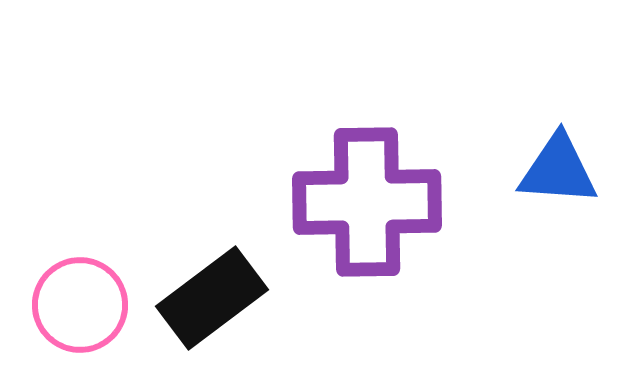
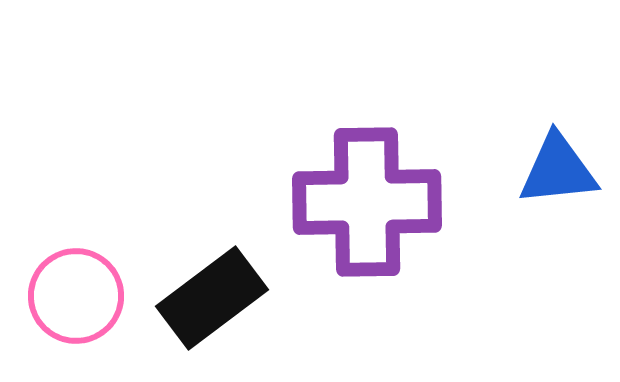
blue triangle: rotated 10 degrees counterclockwise
pink circle: moved 4 px left, 9 px up
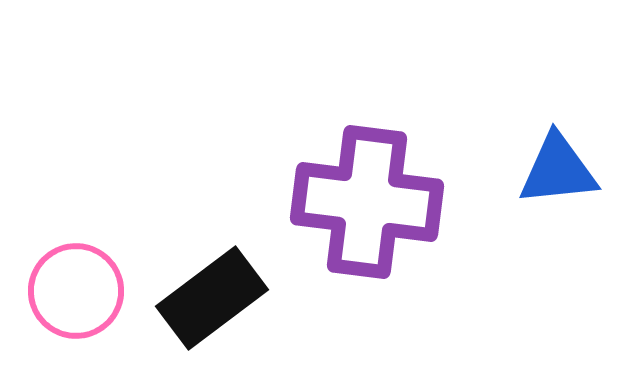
purple cross: rotated 8 degrees clockwise
pink circle: moved 5 px up
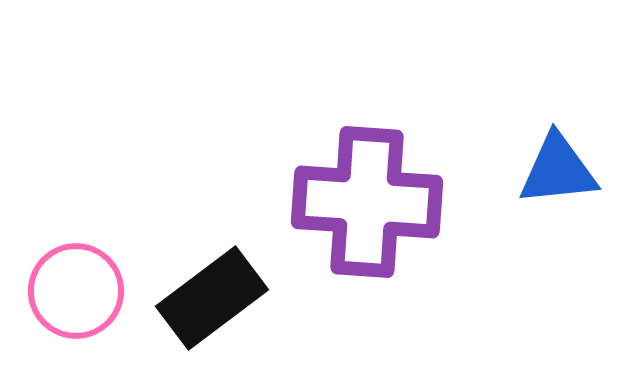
purple cross: rotated 3 degrees counterclockwise
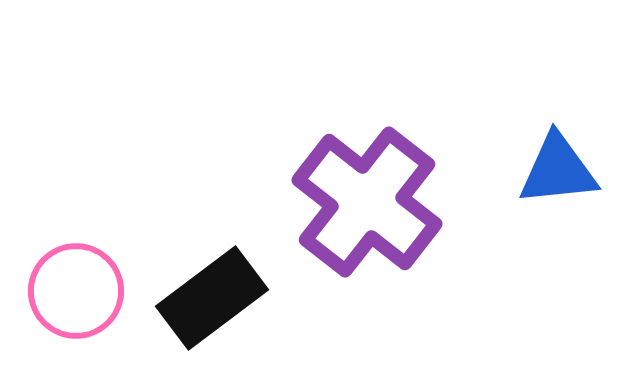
purple cross: rotated 34 degrees clockwise
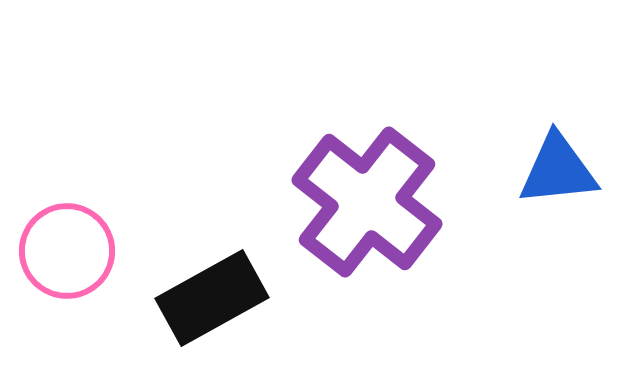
pink circle: moved 9 px left, 40 px up
black rectangle: rotated 8 degrees clockwise
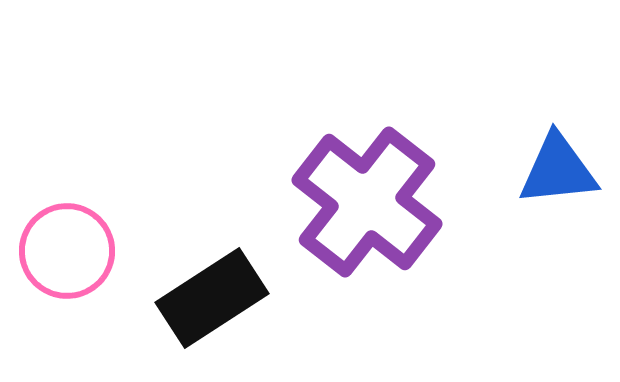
black rectangle: rotated 4 degrees counterclockwise
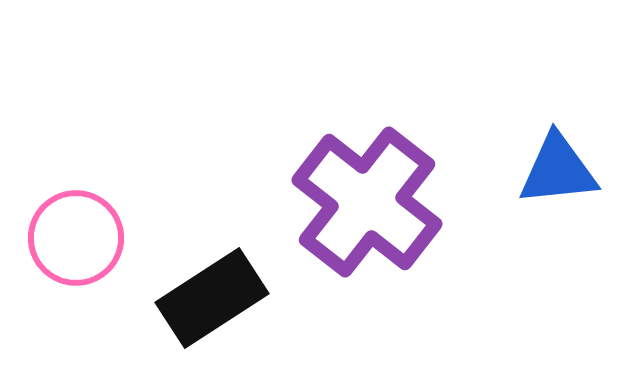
pink circle: moved 9 px right, 13 px up
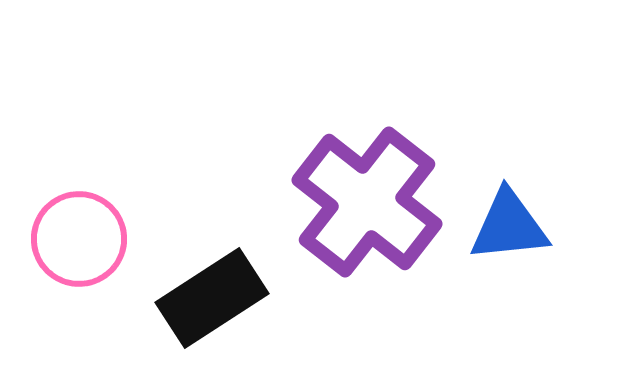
blue triangle: moved 49 px left, 56 px down
pink circle: moved 3 px right, 1 px down
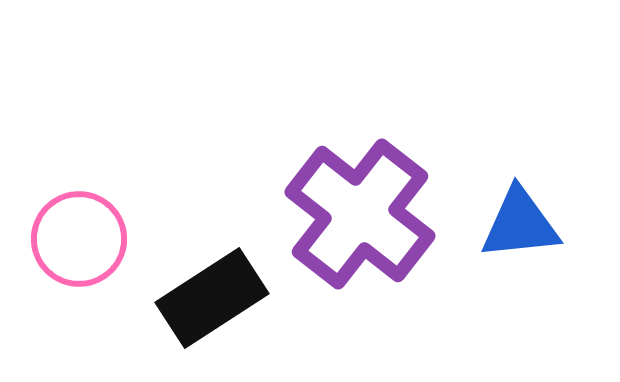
purple cross: moved 7 px left, 12 px down
blue triangle: moved 11 px right, 2 px up
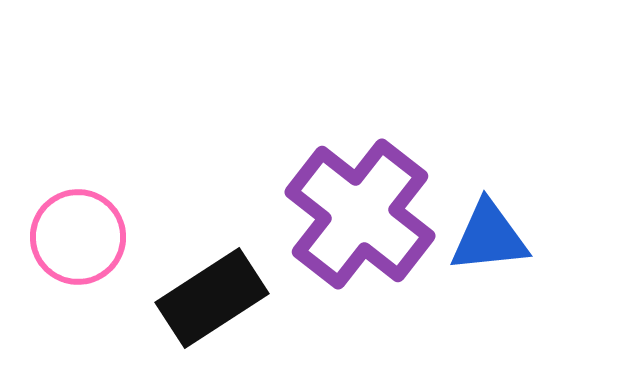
blue triangle: moved 31 px left, 13 px down
pink circle: moved 1 px left, 2 px up
